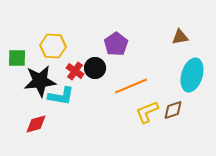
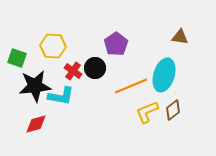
brown triangle: rotated 18 degrees clockwise
green square: rotated 18 degrees clockwise
red cross: moved 2 px left
cyan ellipse: moved 28 px left
black star: moved 5 px left, 5 px down
brown diamond: rotated 20 degrees counterclockwise
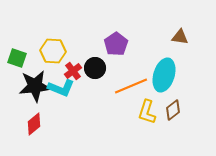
yellow hexagon: moved 5 px down
red cross: rotated 18 degrees clockwise
cyan L-shape: moved 8 px up; rotated 12 degrees clockwise
yellow L-shape: rotated 50 degrees counterclockwise
red diamond: moved 2 px left; rotated 25 degrees counterclockwise
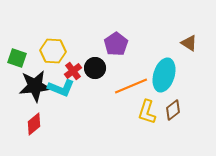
brown triangle: moved 9 px right, 6 px down; rotated 24 degrees clockwise
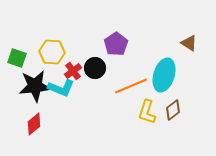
yellow hexagon: moved 1 px left, 1 px down
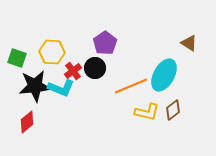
purple pentagon: moved 11 px left, 1 px up
cyan ellipse: rotated 12 degrees clockwise
yellow L-shape: rotated 95 degrees counterclockwise
red diamond: moved 7 px left, 2 px up
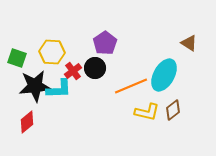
cyan L-shape: moved 2 px left, 1 px down; rotated 24 degrees counterclockwise
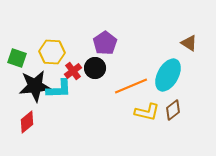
cyan ellipse: moved 4 px right
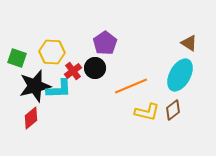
cyan ellipse: moved 12 px right
black star: rotated 8 degrees counterclockwise
red diamond: moved 4 px right, 4 px up
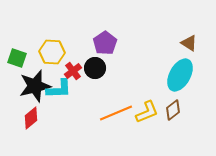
orange line: moved 15 px left, 27 px down
yellow L-shape: rotated 35 degrees counterclockwise
